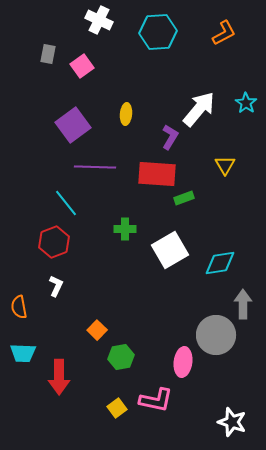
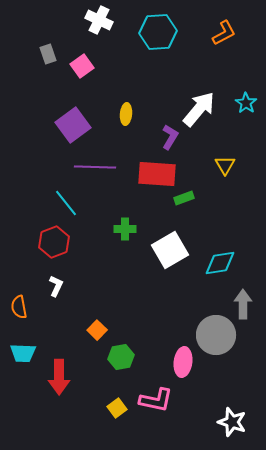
gray rectangle: rotated 30 degrees counterclockwise
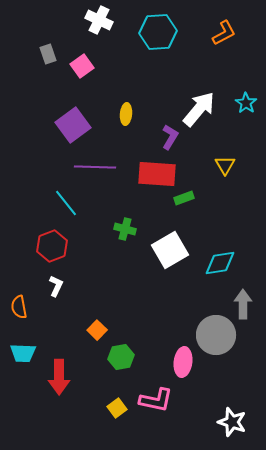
green cross: rotated 15 degrees clockwise
red hexagon: moved 2 px left, 4 px down
